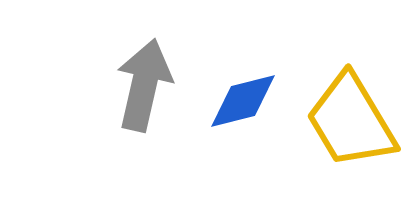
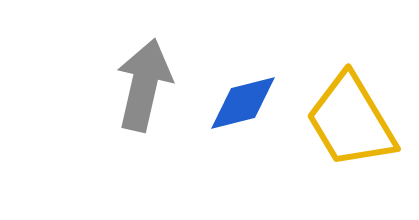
blue diamond: moved 2 px down
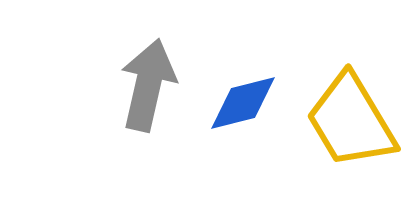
gray arrow: moved 4 px right
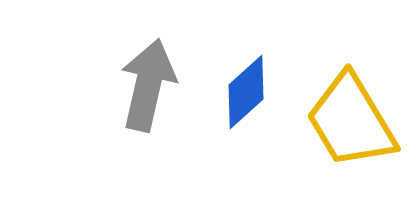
blue diamond: moved 3 px right, 11 px up; rotated 28 degrees counterclockwise
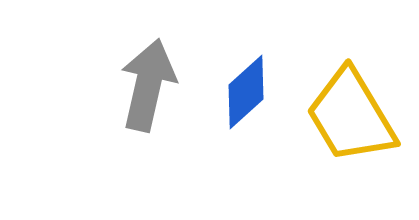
yellow trapezoid: moved 5 px up
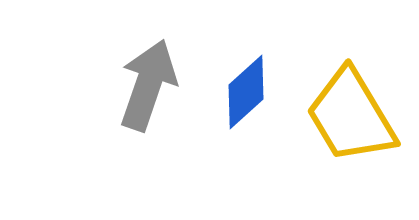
gray arrow: rotated 6 degrees clockwise
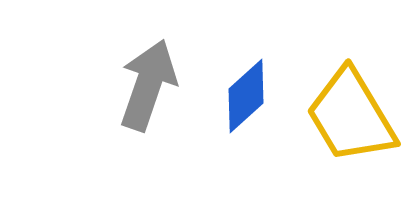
blue diamond: moved 4 px down
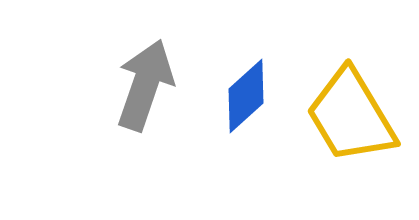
gray arrow: moved 3 px left
